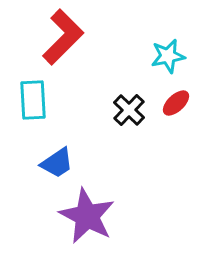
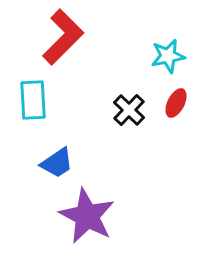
red ellipse: rotated 20 degrees counterclockwise
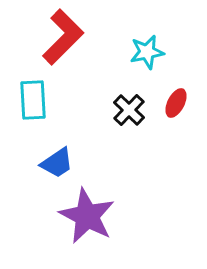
cyan star: moved 21 px left, 4 px up
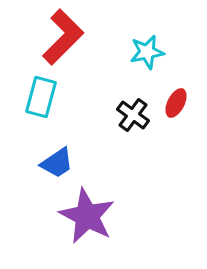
cyan rectangle: moved 8 px right, 3 px up; rotated 18 degrees clockwise
black cross: moved 4 px right, 5 px down; rotated 8 degrees counterclockwise
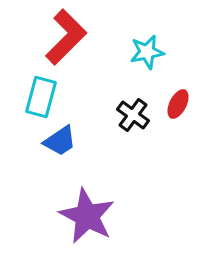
red L-shape: moved 3 px right
red ellipse: moved 2 px right, 1 px down
blue trapezoid: moved 3 px right, 22 px up
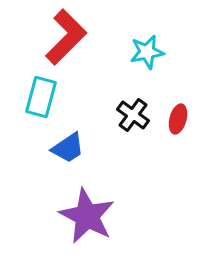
red ellipse: moved 15 px down; rotated 12 degrees counterclockwise
blue trapezoid: moved 8 px right, 7 px down
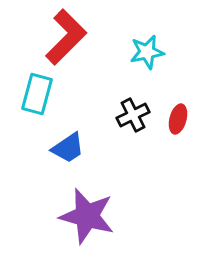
cyan rectangle: moved 4 px left, 3 px up
black cross: rotated 28 degrees clockwise
purple star: rotated 12 degrees counterclockwise
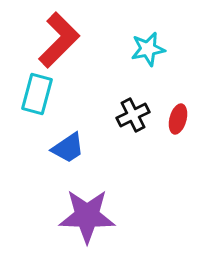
red L-shape: moved 7 px left, 3 px down
cyan star: moved 1 px right, 3 px up
purple star: rotated 14 degrees counterclockwise
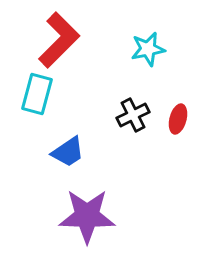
blue trapezoid: moved 4 px down
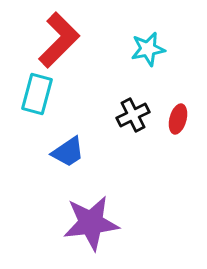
purple star: moved 4 px right, 7 px down; rotated 8 degrees counterclockwise
